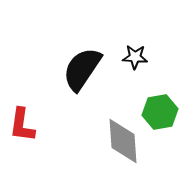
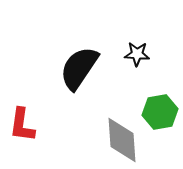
black star: moved 2 px right, 3 px up
black semicircle: moved 3 px left, 1 px up
gray diamond: moved 1 px left, 1 px up
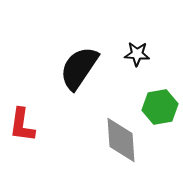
green hexagon: moved 5 px up
gray diamond: moved 1 px left
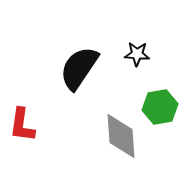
gray diamond: moved 4 px up
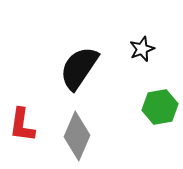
black star: moved 5 px right, 5 px up; rotated 25 degrees counterclockwise
gray diamond: moved 44 px left; rotated 27 degrees clockwise
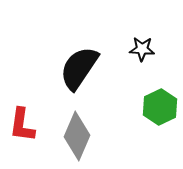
black star: rotated 25 degrees clockwise
green hexagon: rotated 16 degrees counterclockwise
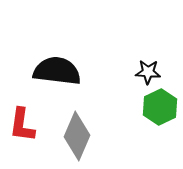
black star: moved 6 px right, 23 px down
black semicircle: moved 22 px left, 3 px down; rotated 63 degrees clockwise
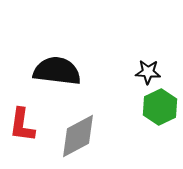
gray diamond: moved 1 px right; rotated 39 degrees clockwise
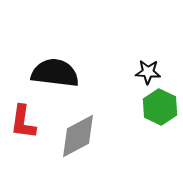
black semicircle: moved 2 px left, 2 px down
green hexagon: rotated 8 degrees counterclockwise
red L-shape: moved 1 px right, 3 px up
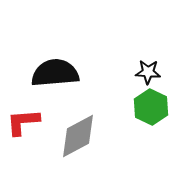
black semicircle: rotated 12 degrees counterclockwise
green hexagon: moved 9 px left
red L-shape: rotated 78 degrees clockwise
